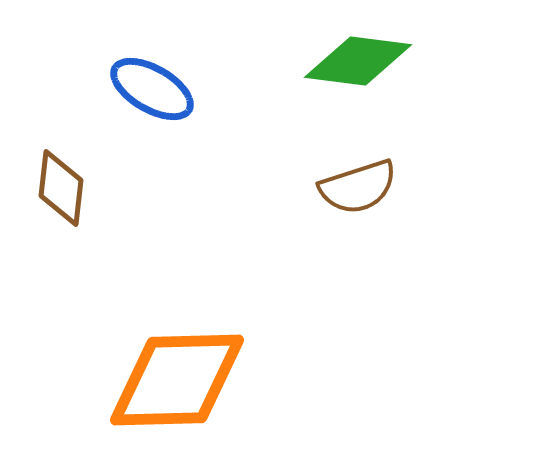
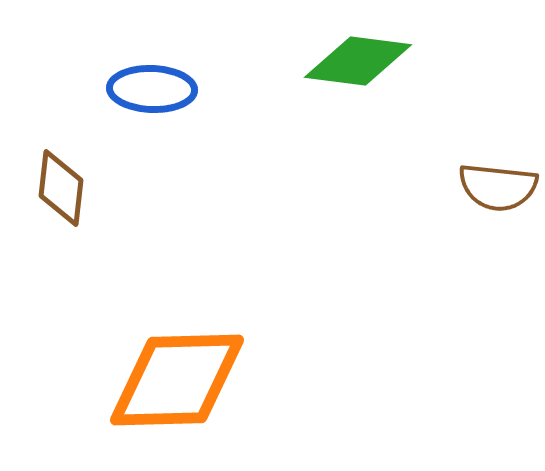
blue ellipse: rotated 28 degrees counterclockwise
brown semicircle: moved 140 px right; rotated 24 degrees clockwise
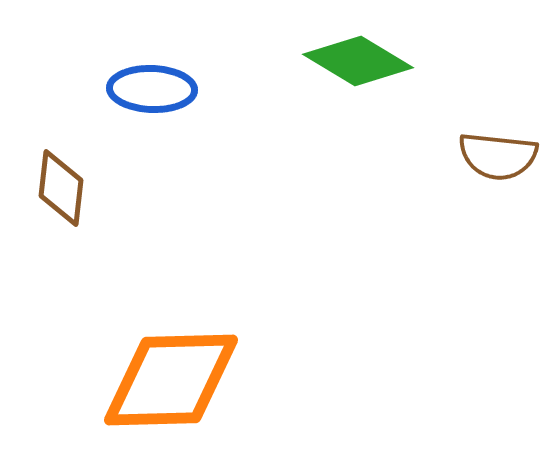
green diamond: rotated 24 degrees clockwise
brown semicircle: moved 31 px up
orange diamond: moved 6 px left
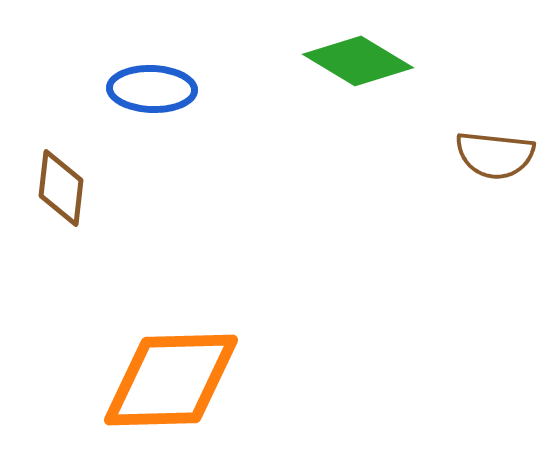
brown semicircle: moved 3 px left, 1 px up
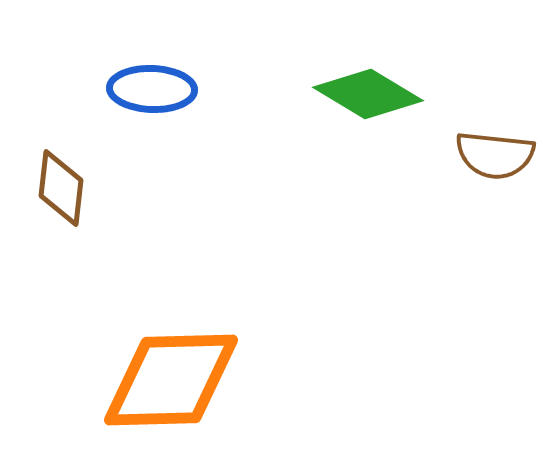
green diamond: moved 10 px right, 33 px down
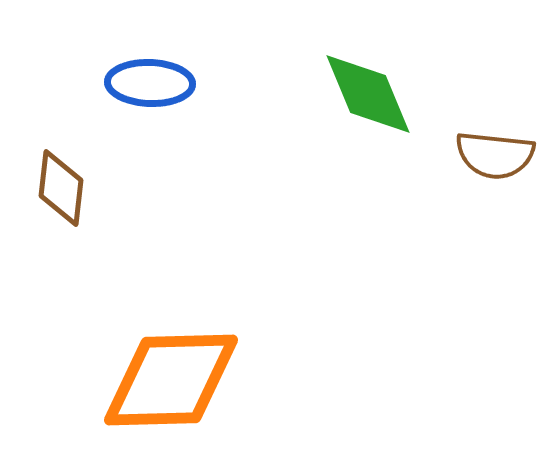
blue ellipse: moved 2 px left, 6 px up
green diamond: rotated 36 degrees clockwise
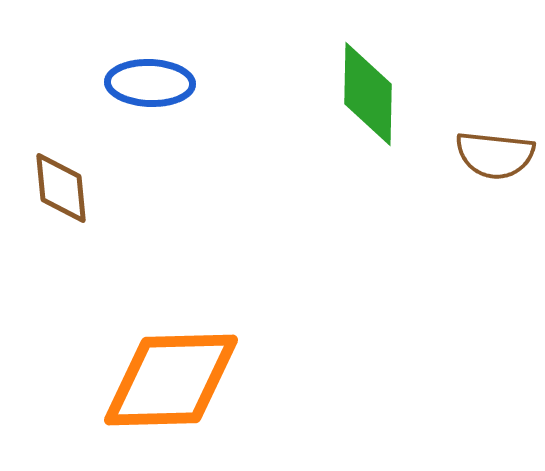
green diamond: rotated 24 degrees clockwise
brown diamond: rotated 12 degrees counterclockwise
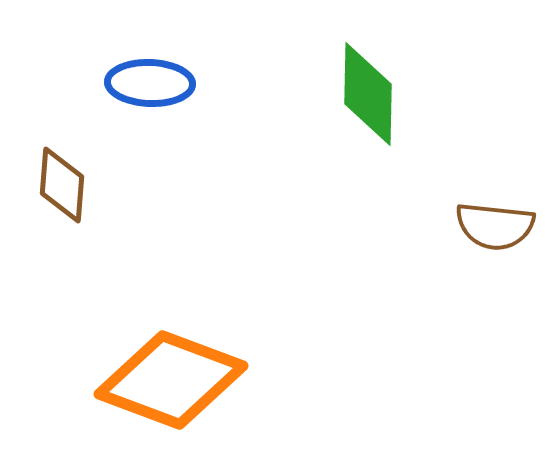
brown semicircle: moved 71 px down
brown diamond: moved 1 px right, 3 px up; rotated 10 degrees clockwise
orange diamond: rotated 22 degrees clockwise
